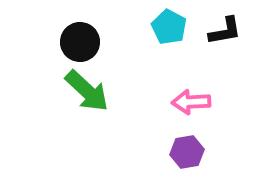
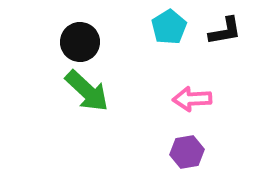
cyan pentagon: rotated 12 degrees clockwise
pink arrow: moved 1 px right, 3 px up
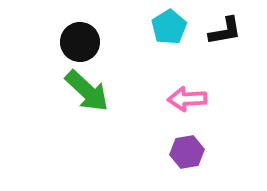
pink arrow: moved 5 px left
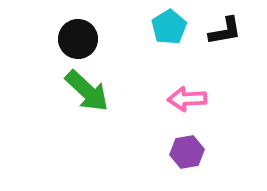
black circle: moved 2 px left, 3 px up
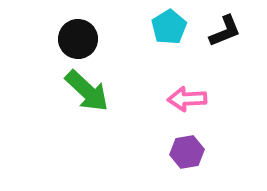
black L-shape: rotated 12 degrees counterclockwise
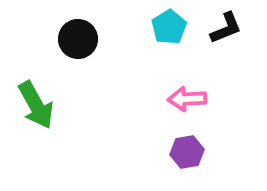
black L-shape: moved 1 px right, 3 px up
green arrow: moved 51 px left, 14 px down; rotated 18 degrees clockwise
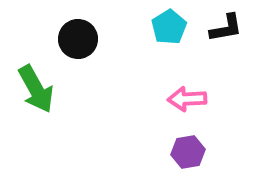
black L-shape: rotated 12 degrees clockwise
green arrow: moved 16 px up
purple hexagon: moved 1 px right
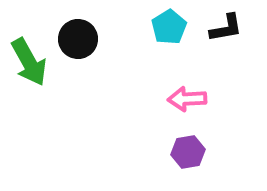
green arrow: moved 7 px left, 27 px up
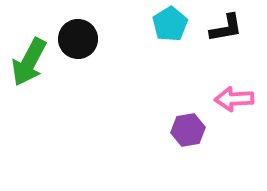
cyan pentagon: moved 1 px right, 3 px up
green arrow: rotated 57 degrees clockwise
pink arrow: moved 47 px right
purple hexagon: moved 22 px up
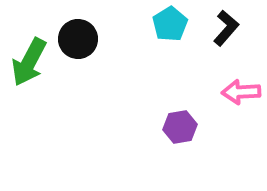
black L-shape: rotated 39 degrees counterclockwise
pink arrow: moved 7 px right, 7 px up
purple hexagon: moved 8 px left, 3 px up
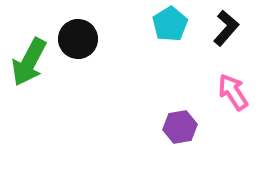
pink arrow: moved 8 px left; rotated 60 degrees clockwise
